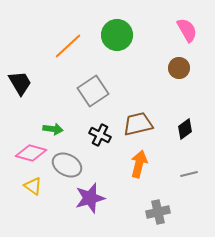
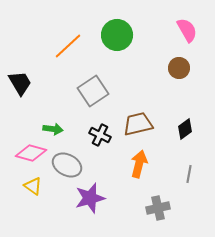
gray line: rotated 66 degrees counterclockwise
gray cross: moved 4 px up
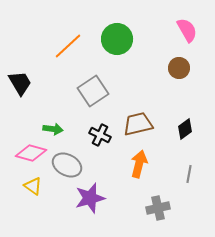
green circle: moved 4 px down
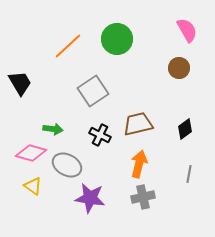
purple star: rotated 24 degrees clockwise
gray cross: moved 15 px left, 11 px up
